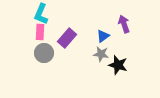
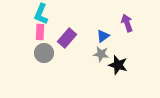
purple arrow: moved 3 px right, 1 px up
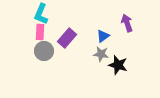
gray circle: moved 2 px up
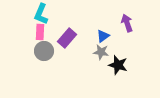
gray star: moved 2 px up
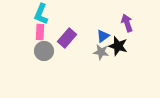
black star: moved 19 px up
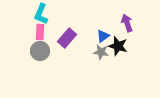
gray circle: moved 4 px left
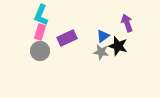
cyan L-shape: moved 1 px down
pink rectangle: rotated 14 degrees clockwise
purple rectangle: rotated 24 degrees clockwise
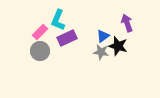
cyan L-shape: moved 17 px right, 5 px down
pink rectangle: rotated 28 degrees clockwise
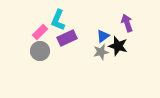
gray star: rotated 21 degrees counterclockwise
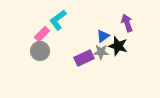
cyan L-shape: rotated 30 degrees clockwise
pink rectangle: moved 2 px right, 2 px down
purple rectangle: moved 17 px right, 20 px down
gray star: rotated 14 degrees clockwise
